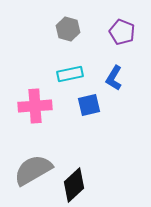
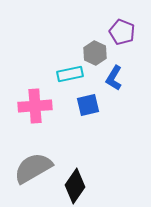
gray hexagon: moved 27 px right, 24 px down; rotated 10 degrees clockwise
blue square: moved 1 px left
gray semicircle: moved 2 px up
black diamond: moved 1 px right, 1 px down; rotated 12 degrees counterclockwise
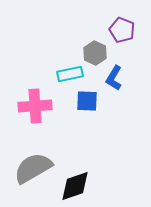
purple pentagon: moved 2 px up
blue square: moved 1 px left, 4 px up; rotated 15 degrees clockwise
black diamond: rotated 36 degrees clockwise
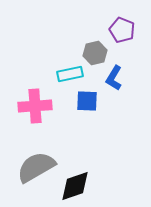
gray hexagon: rotated 20 degrees clockwise
gray semicircle: moved 3 px right, 1 px up
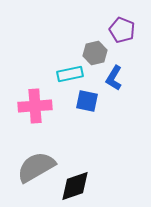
blue square: rotated 10 degrees clockwise
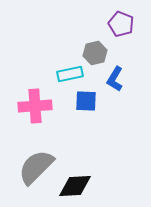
purple pentagon: moved 1 px left, 6 px up
blue L-shape: moved 1 px right, 1 px down
blue square: moved 1 px left; rotated 10 degrees counterclockwise
gray semicircle: rotated 15 degrees counterclockwise
black diamond: rotated 16 degrees clockwise
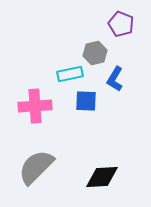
black diamond: moved 27 px right, 9 px up
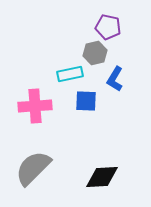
purple pentagon: moved 13 px left, 3 px down; rotated 10 degrees counterclockwise
gray semicircle: moved 3 px left, 1 px down
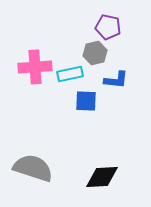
blue L-shape: moved 1 px right, 1 px down; rotated 115 degrees counterclockwise
pink cross: moved 39 px up
gray semicircle: rotated 63 degrees clockwise
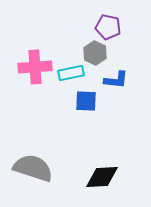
gray hexagon: rotated 20 degrees counterclockwise
cyan rectangle: moved 1 px right, 1 px up
